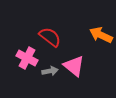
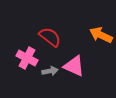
pink triangle: rotated 15 degrees counterclockwise
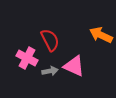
red semicircle: moved 3 px down; rotated 25 degrees clockwise
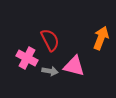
orange arrow: moved 3 px down; rotated 85 degrees clockwise
pink triangle: rotated 10 degrees counterclockwise
gray arrow: rotated 21 degrees clockwise
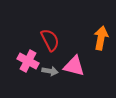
orange arrow: rotated 10 degrees counterclockwise
pink cross: moved 1 px right, 3 px down
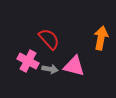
red semicircle: moved 1 px left, 1 px up; rotated 15 degrees counterclockwise
gray arrow: moved 2 px up
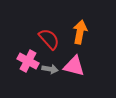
orange arrow: moved 21 px left, 6 px up
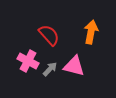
orange arrow: moved 11 px right
red semicircle: moved 4 px up
gray arrow: rotated 56 degrees counterclockwise
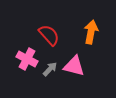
pink cross: moved 1 px left, 2 px up
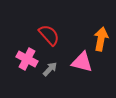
orange arrow: moved 10 px right, 7 px down
pink triangle: moved 8 px right, 4 px up
